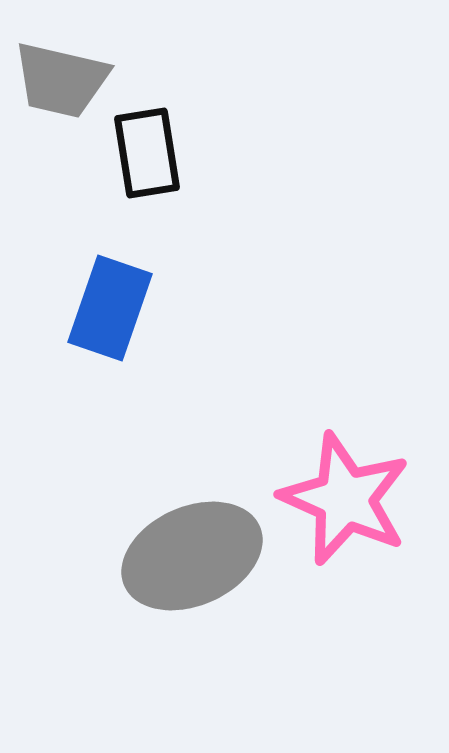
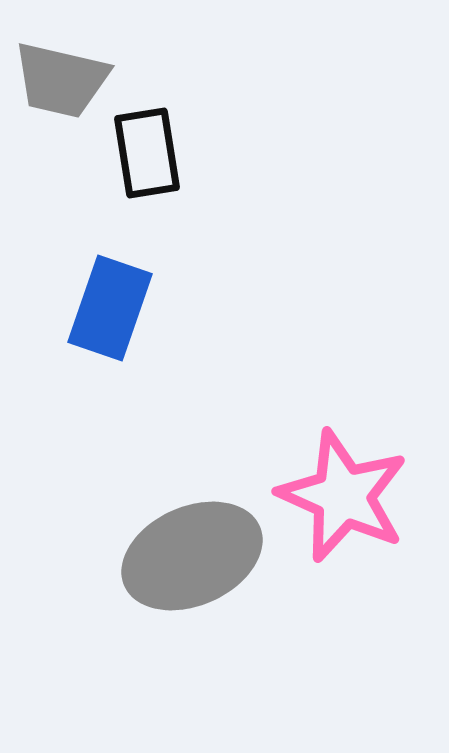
pink star: moved 2 px left, 3 px up
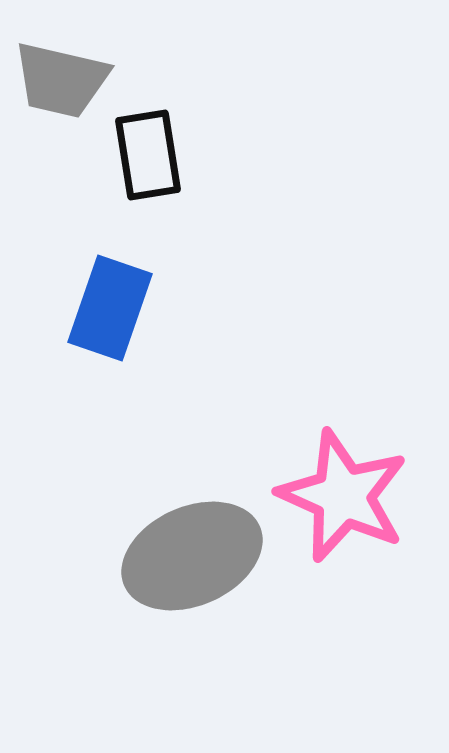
black rectangle: moved 1 px right, 2 px down
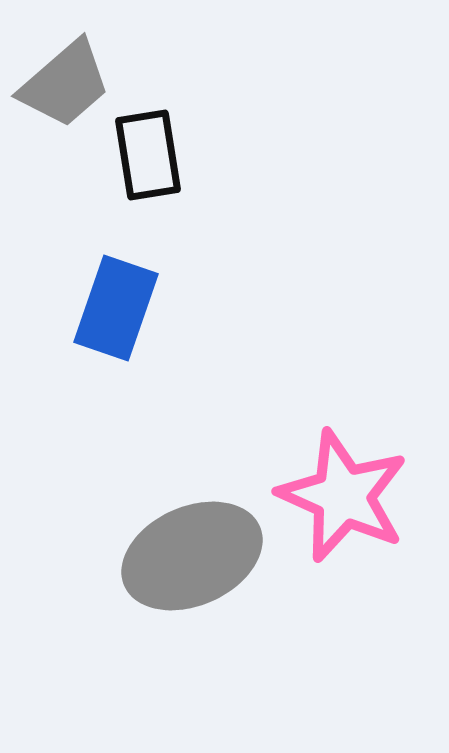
gray trapezoid: moved 4 px right, 4 px down; rotated 54 degrees counterclockwise
blue rectangle: moved 6 px right
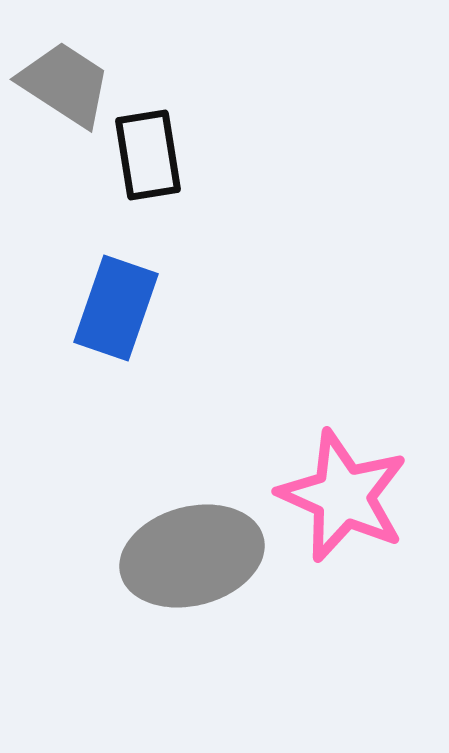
gray trapezoid: rotated 106 degrees counterclockwise
gray ellipse: rotated 9 degrees clockwise
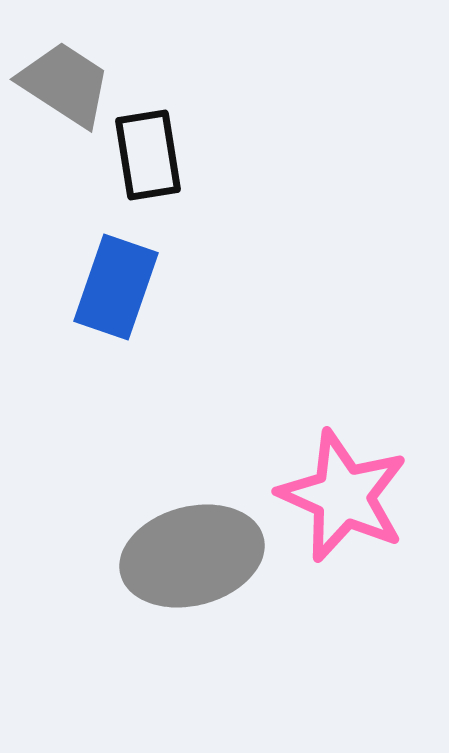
blue rectangle: moved 21 px up
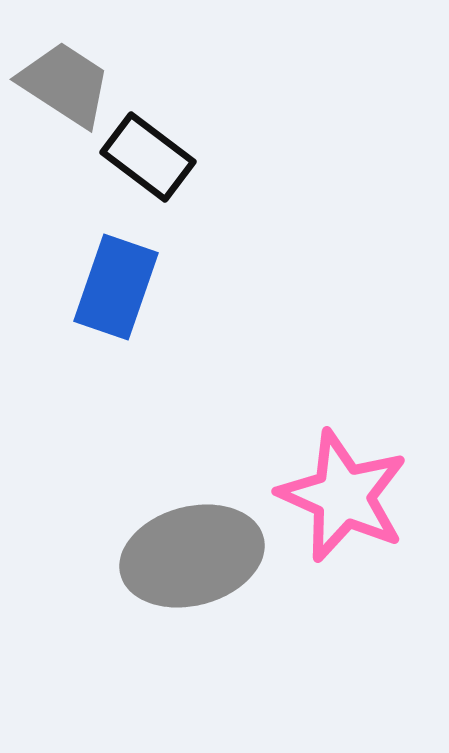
black rectangle: moved 2 px down; rotated 44 degrees counterclockwise
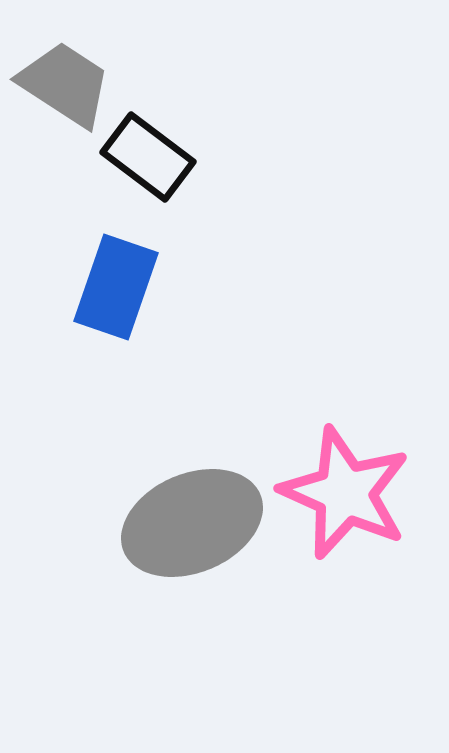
pink star: moved 2 px right, 3 px up
gray ellipse: moved 33 px up; rotated 8 degrees counterclockwise
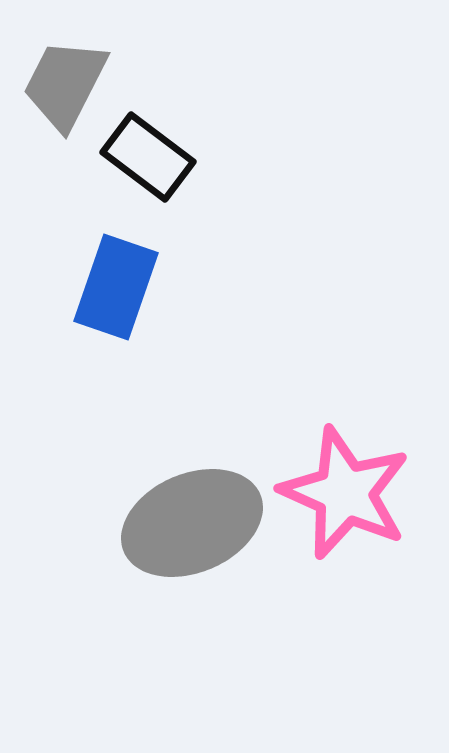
gray trapezoid: rotated 96 degrees counterclockwise
